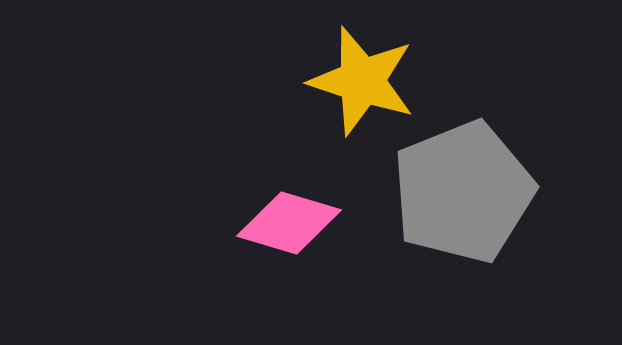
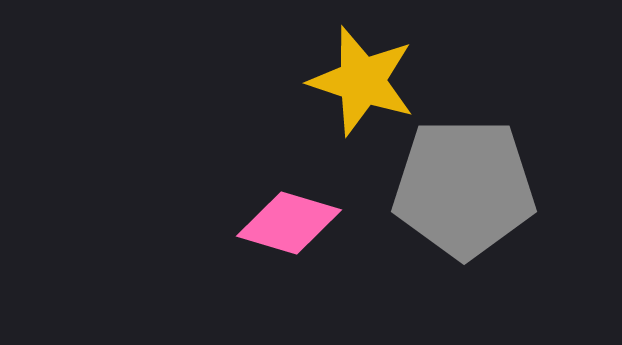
gray pentagon: moved 1 px right, 4 px up; rotated 22 degrees clockwise
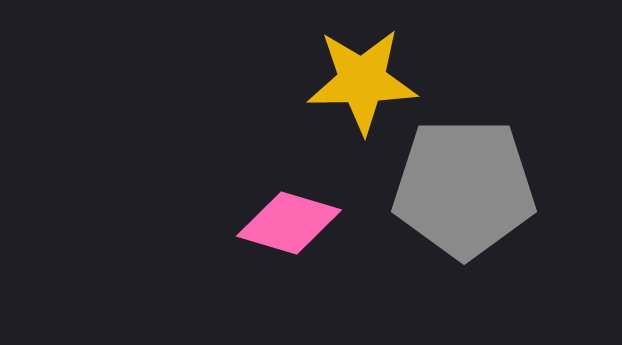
yellow star: rotated 19 degrees counterclockwise
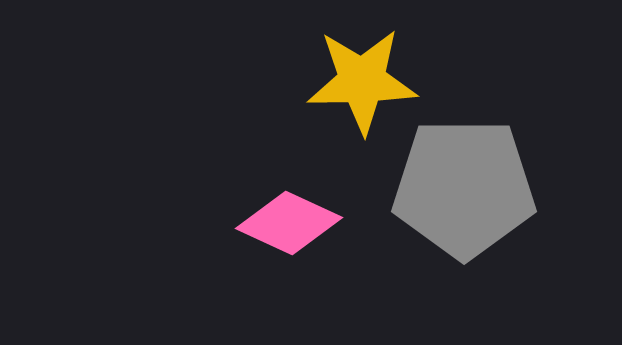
pink diamond: rotated 8 degrees clockwise
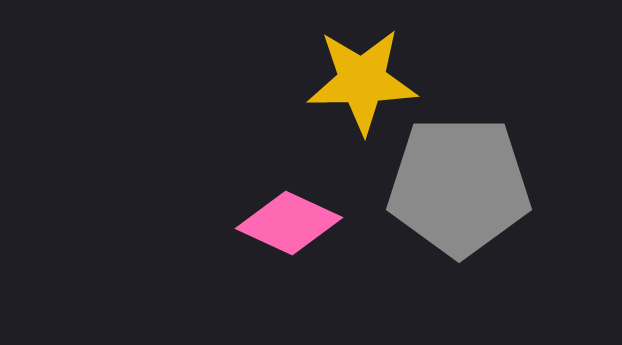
gray pentagon: moved 5 px left, 2 px up
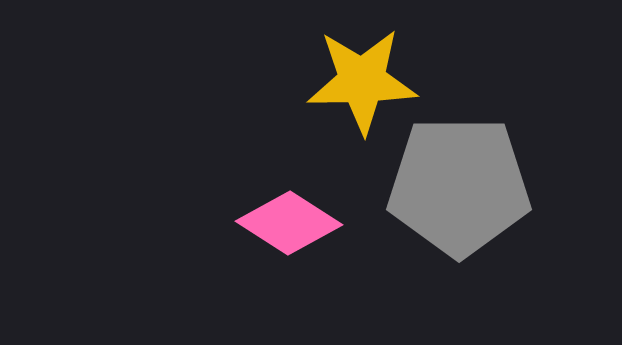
pink diamond: rotated 8 degrees clockwise
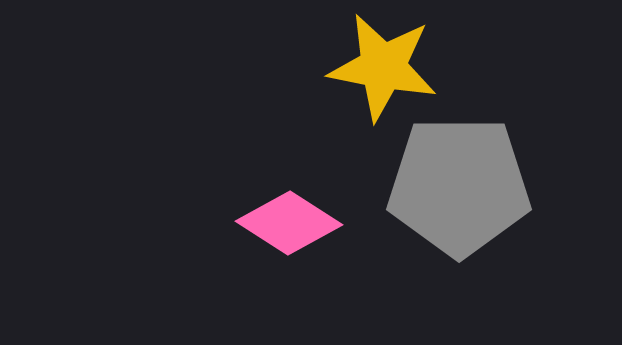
yellow star: moved 21 px right, 14 px up; rotated 12 degrees clockwise
